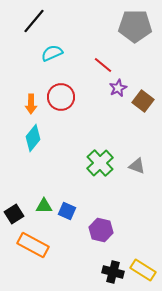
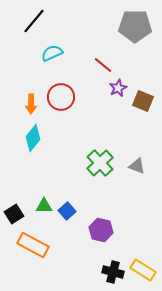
brown square: rotated 15 degrees counterclockwise
blue square: rotated 24 degrees clockwise
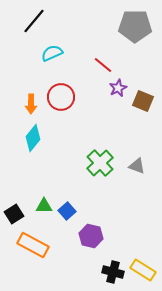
purple hexagon: moved 10 px left, 6 px down
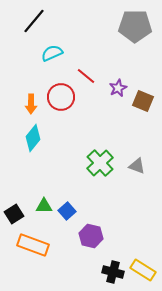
red line: moved 17 px left, 11 px down
orange rectangle: rotated 8 degrees counterclockwise
